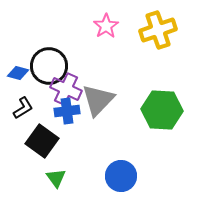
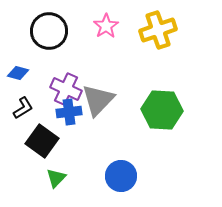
black circle: moved 35 px up
blue cross: moved 2 px right, 1 px down
green triangle: rotated 20 degrees clockwise
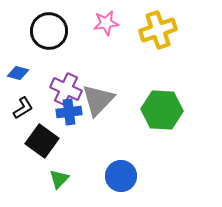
pink star: moved 3 px up; rotated 25 degrees clockwise
green triangle: moved 3 px right, 1 px down
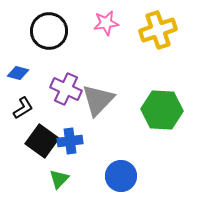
blue cross: moved 1 px right, 29 px down
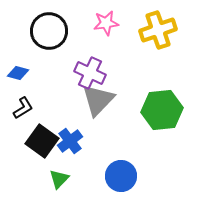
purple cross: moved 24 px right, 16 px up
green hexagon: rotated 9 degrees counterclockwise
blue cross: rotated 30 degrees counterclockwise
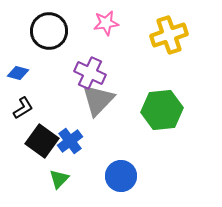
yellow cross: moved 11 px right, 5 px down
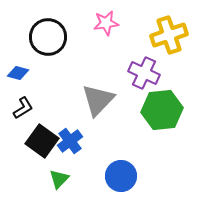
black circle: moved 1 px left, 6 px down
purple cross: moved 54 px right
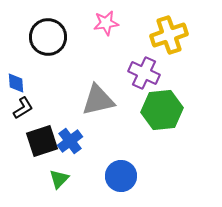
blue diamond: moved 2 px left, 10 px down; rotated 70 degrees clockwise
gray triangle: rotated 33 degrees clockwise
black square: rotated 36 degrees clockwise
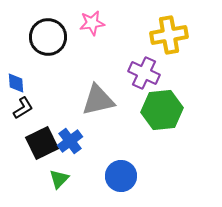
pink star: moved 14 px left
yellow cross: rotated 9 degrees clockwise
black square: moved 2 px down; rotated 8 degrees counterclockwise
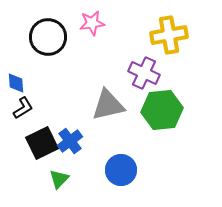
gray triangle: moved 10 px right, 5 px down
blue circle: moved 6 px up
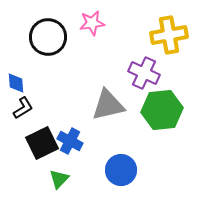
blue cross: rotated 25 degrees counterclockwise
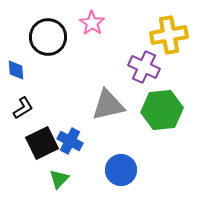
pink star: rotated 30 degrees counterclockwise
purple cross: moved 6 px up
blue diamond: moved 13 px up
